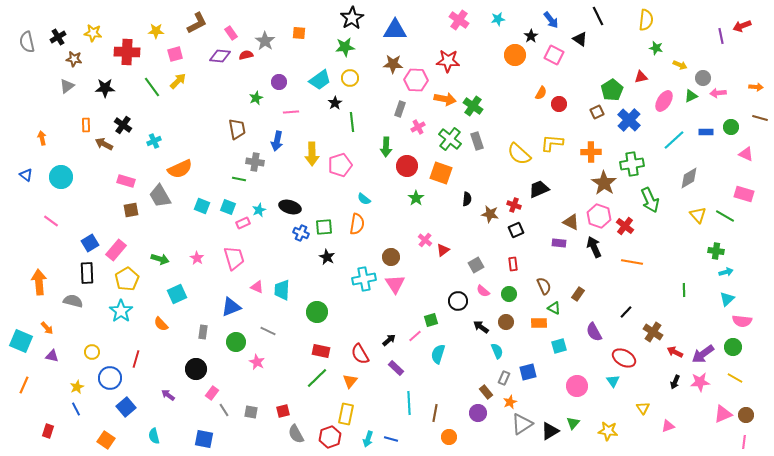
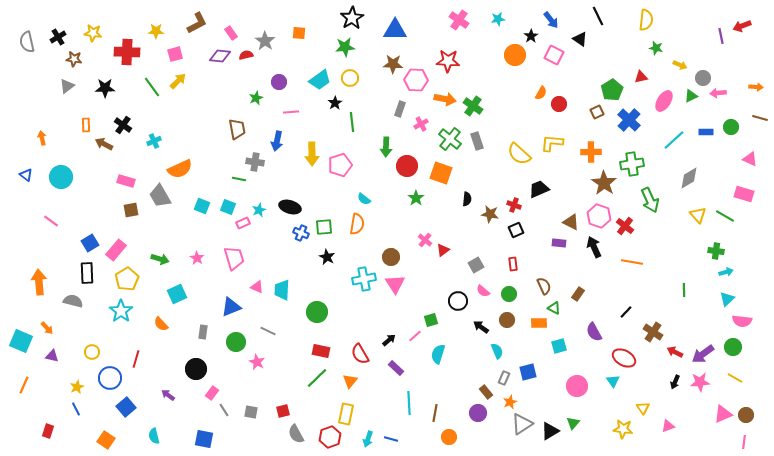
pink cross at (418, 127): moved 3 px right, 3 px up
pink triangle at (746, 154): moved 4 px right, 5 px down
brown circle at (506, 322): moved 1 px right, 2 px up
yellow star at (608, 431): moved 15 px right, 2 px up
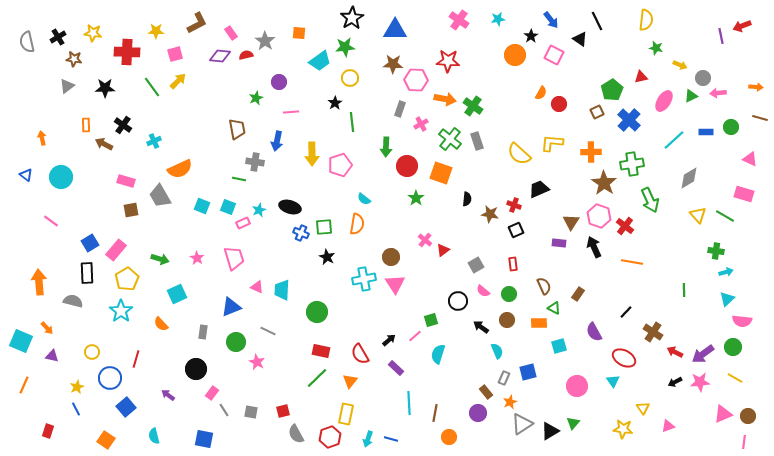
black line at (598, 16): moved 1 px left, 5 px down
cyan trapezoid at (320, 80): moved 19 px up
brown triangle at (571, 222): rotated 36 degrees clockwise
black arrow at (675, 382): rotated 40 degrees clockwise
brown circle at (746, 415): moved 2 px right, 1 px down
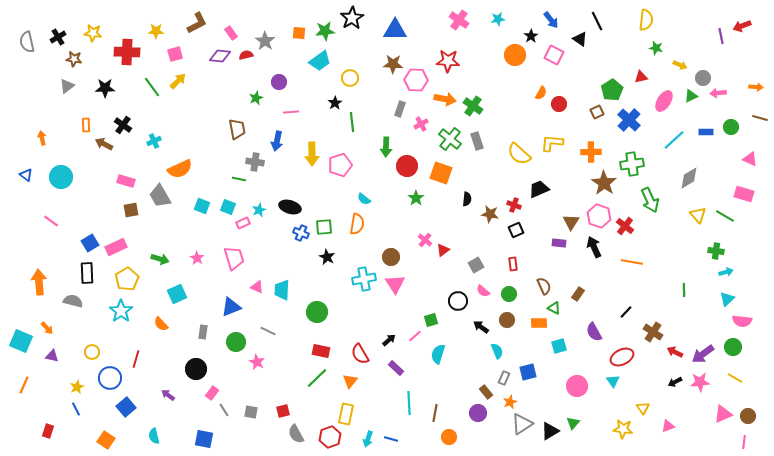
green star at (345, 47): moved 20 px left, 16 px up
pink rectangle at (116, 250): moved 3 px up; rotated 25 degrees clockwise
red ellipse at (624, 358): moved 2 px left, 1 px up; rotated 55 degrees counterclockwise
